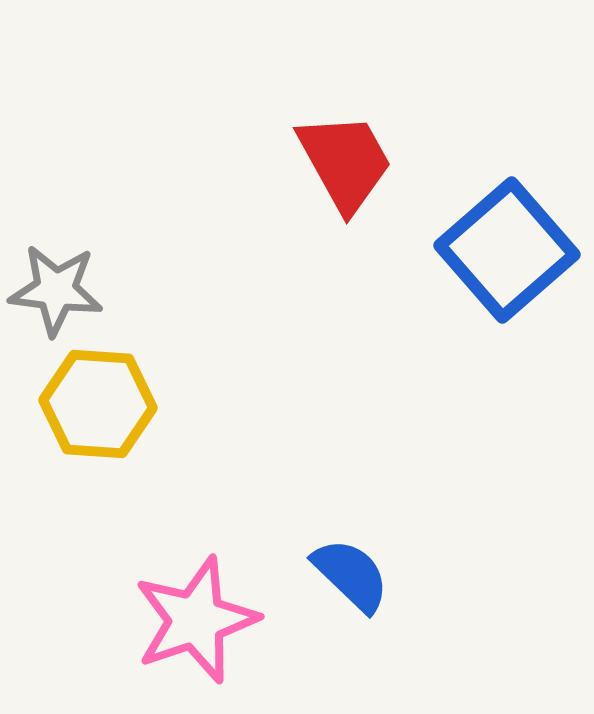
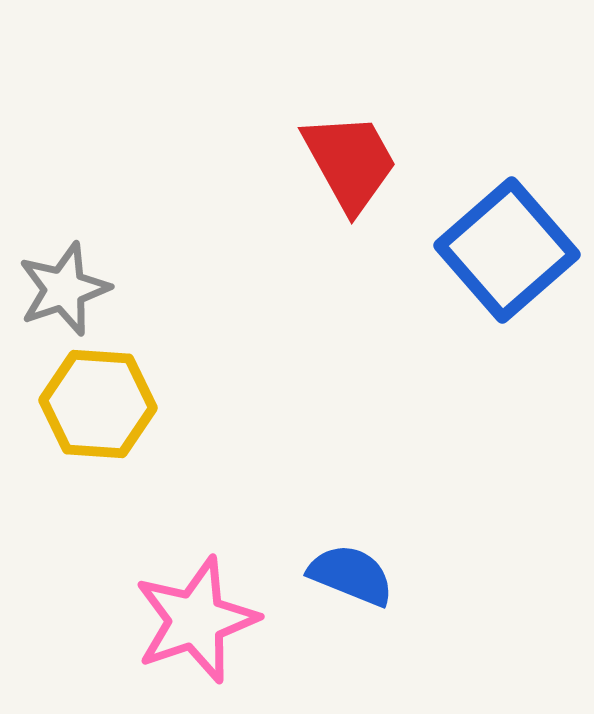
red trapezoid: moved 5 px right
gray star: moved 8 px right, 1 px up; rotated 26 degrees counterclockwise
blue semicircle: rotated 22 degrees counterclockwise
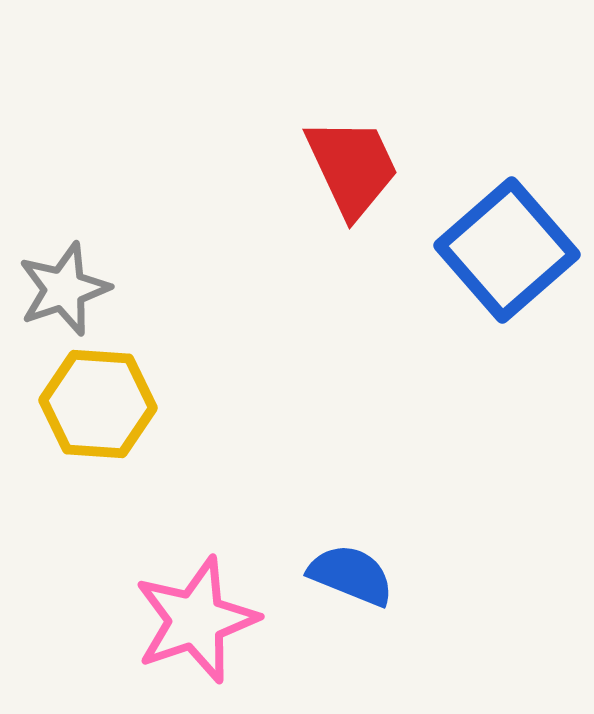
red trapezoid: moved 2 px right, 5 px down; rotated 4 degrees clockwise
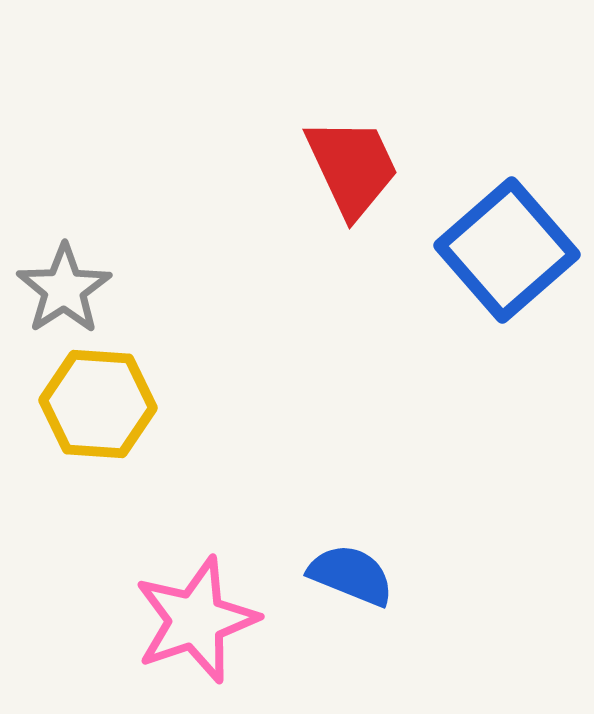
gray star: rotated 14 degrees counterclockwise
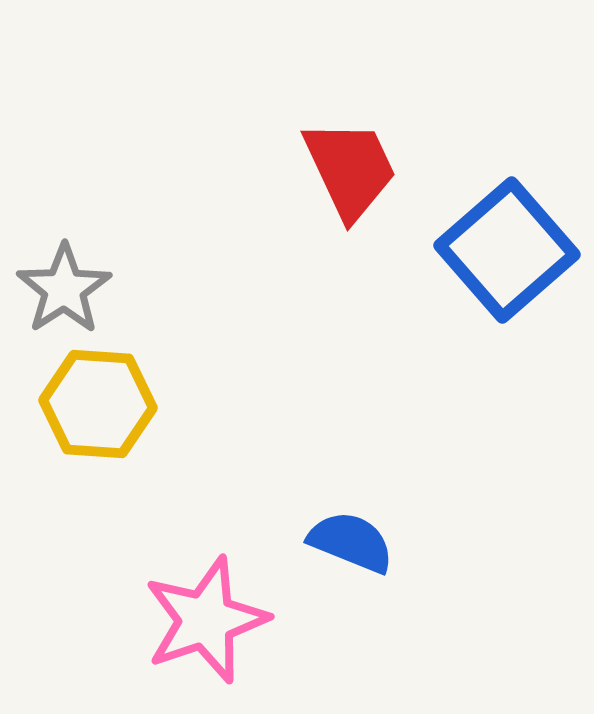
red trapezoid: moved 2 px left, 2 px down
blue semicircle: moved 33 px up
pink star: moved 10 px right
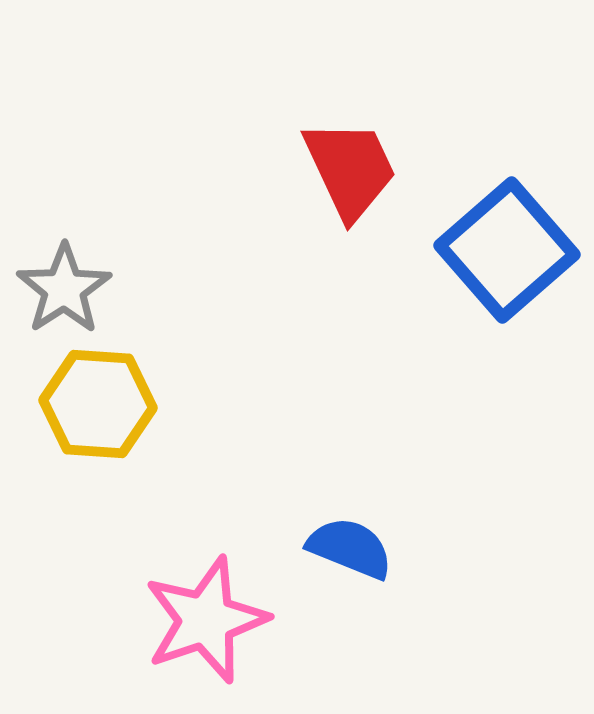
blue semicircle: moved 1 px left, 6 px down
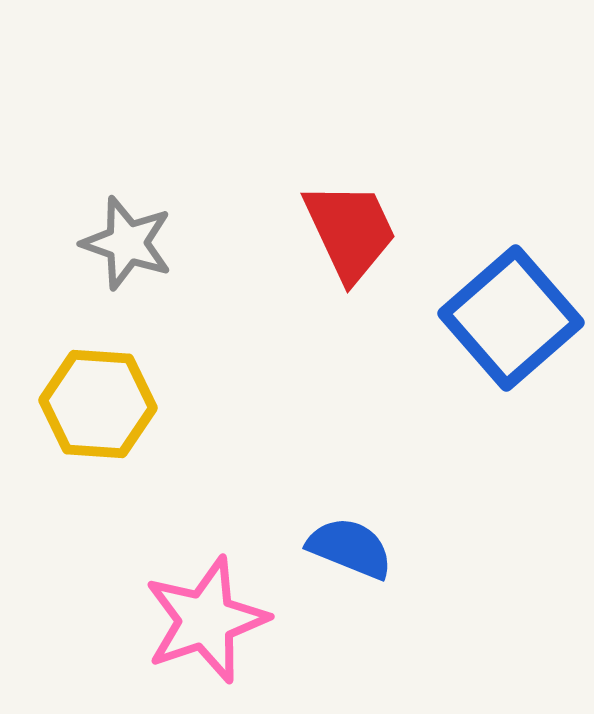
red trapezoid: moved 62 px down
blue square: moved 4 px right, 68 px down
gray star: moved 63 px right, 46 px up; rotated 20 degrees counterclockwise
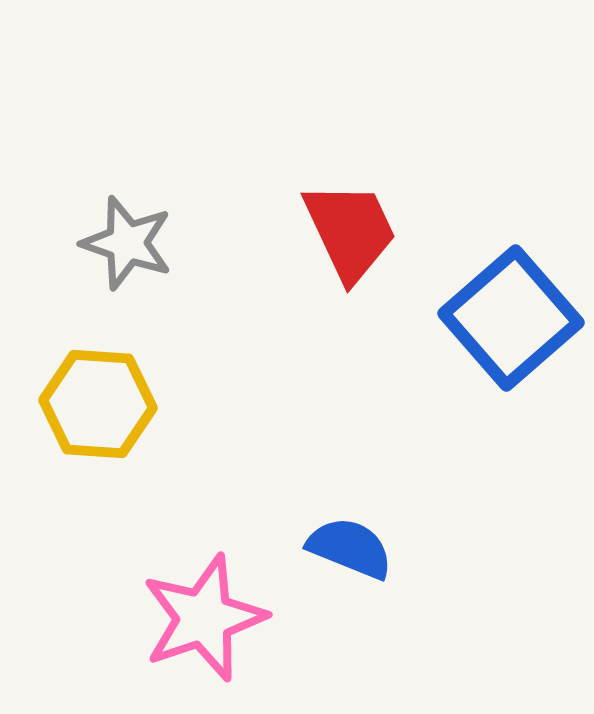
pink star: moved 2 px left, 2 px up
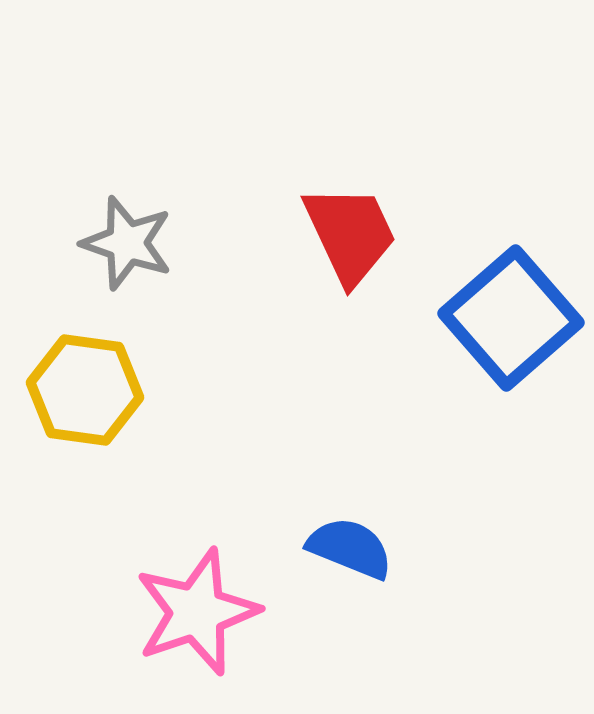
red trapezoid: moved 3 px down
yellow hexagon: moved 13 px left, 14 px up; rotated 4 degrees clockwise
pink star: moved 7 px left, 6 px up
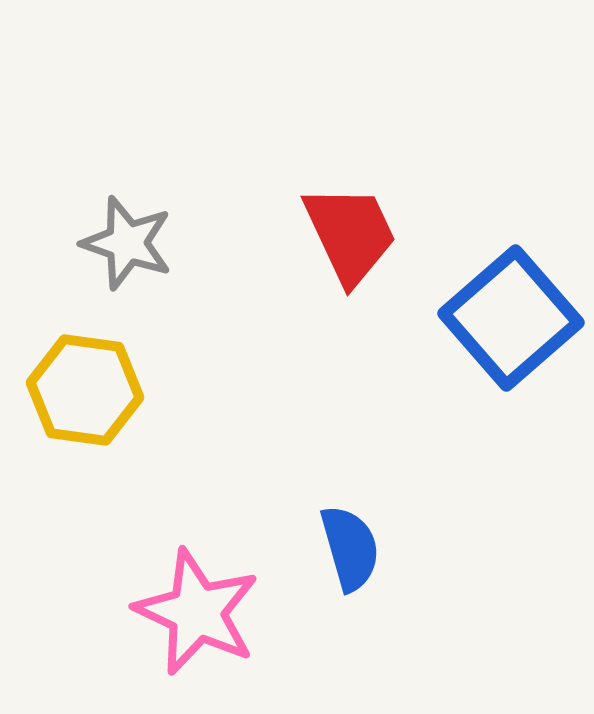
blue semicircle: rotated 52 degrees clockwise
pink star: rotated 28 degrees counterclockwise
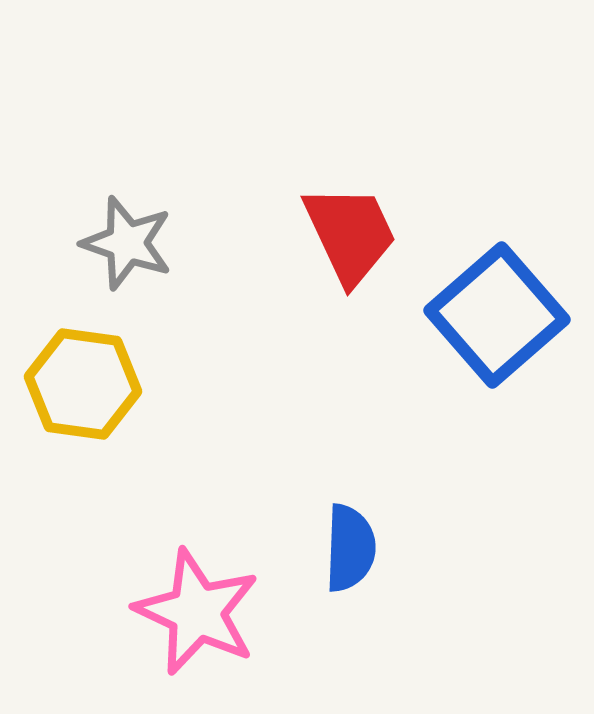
blue square: moved 14 px left, 3 px up
yellow hexagon: moved 2 px left, 6 px up
blue semicircle: rotated 18 degrees clockwise
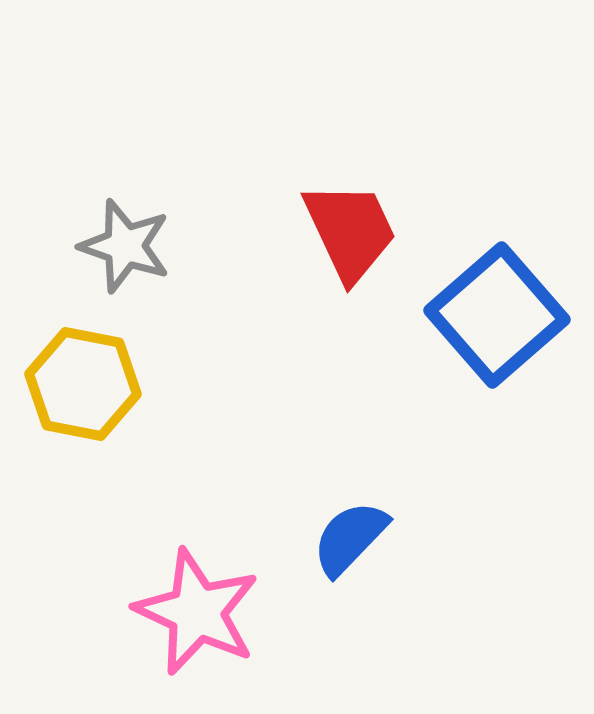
red trapezoid: moved 3 px up
gray star: moved 2 px left, 3 px down
yellow hexagon: rotated 3 degrees clockwise
blue semicircle: moved 10 px up; rotated 138 degrees counterclockwise
